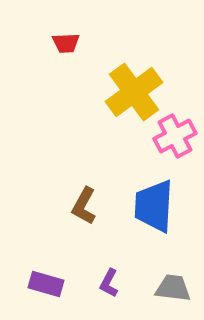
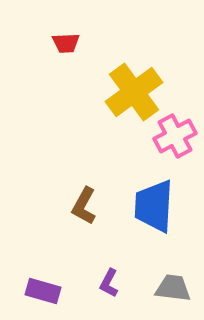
purple rectangle: moved 3 px left, 7 px down
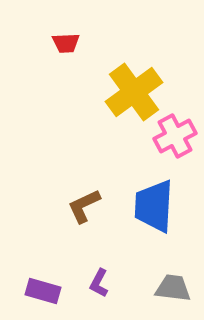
brown L-shape: rotated 36 degrees clockwise
purple L-shape: moved 10 px left
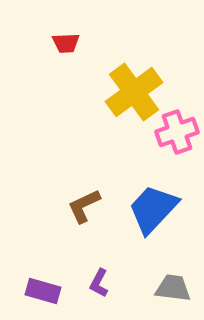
pink cross: moved 2 px right, 4 px up; rotated 9 degrees clockwise
blue trapezoid: moved 1 px left, 3 px down; rotated 40 degrees clockwise
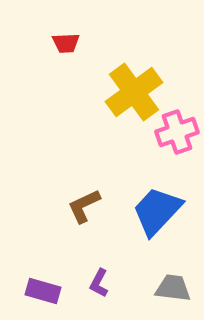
blue trapezoid: moved 4 px right, 2 px down
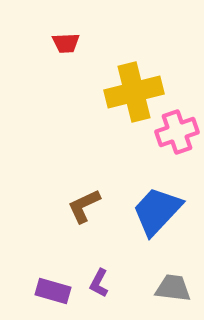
yellow cross: rotated 22 degrees clockwise
purple rectangle: moved 10 px right
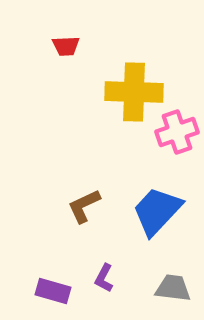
red trapezoid: moved 3 px down
yellow cross: rotated 16 degrees clockwise
purple L-shape: moved 5 px right, 5 px up
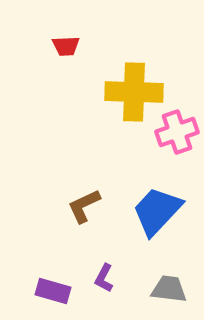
gray trapezoid: moved 4 px left, 1 px down
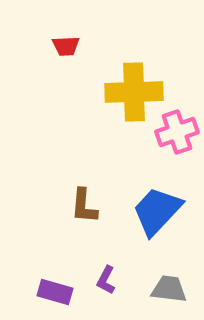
yellow cross: rotated 4 degrees counterclockwise
brown L-shape: rotated 60 degrees counterclockwise
purple L-shape: moved 2 px right, 2 px down
purple rectangle: moved 2 px right, 1 px down
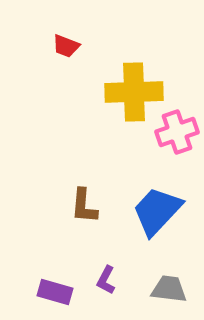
red trapezoid: rotated 24 degrees clockwise
